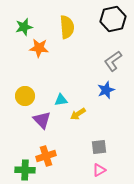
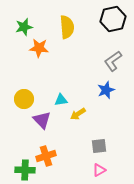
yellow circle: moved 1 px left, 3 px down
gray square: moved 1 px up
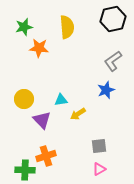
pink triangle: moved 1 px up
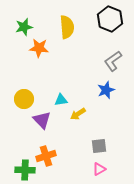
black hexagon: moved 3 px left; rotated 25 degrees counterclockwise
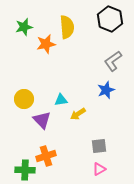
orange star: moved 7 px right, 4 px up; rotated 18 degrees counterclockwise
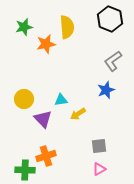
purple triangle: moved 1 px right, 1 px up
